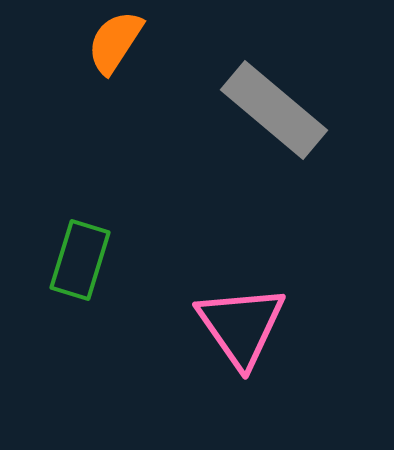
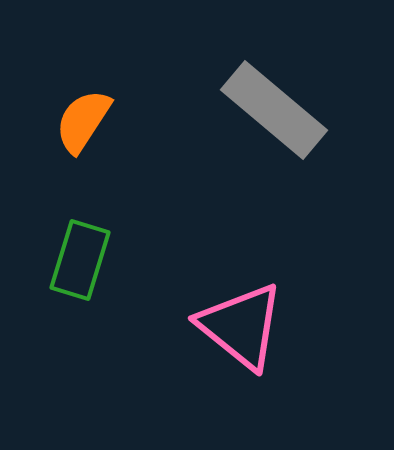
orange semicircle: moved 32 px left, 79 px down
pink triangle: rotated 16 degrees counterclockwise
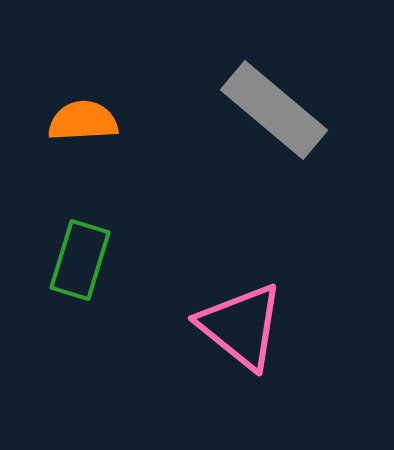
orange semicircle: rotated 54 degrees clockwise
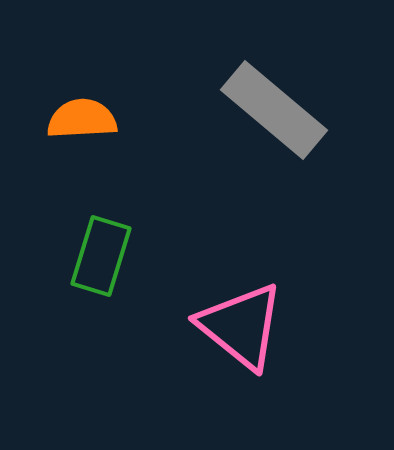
orange semicircle: moved 1 px left, 2 px up
green rectangle: moved 21 px right, 4 px up
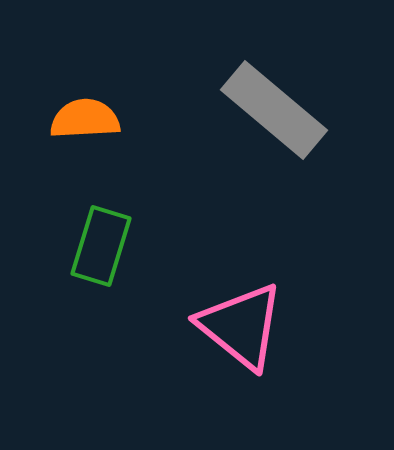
orange semicircle: moved 3 px right
green rectangle: moved 10 px up
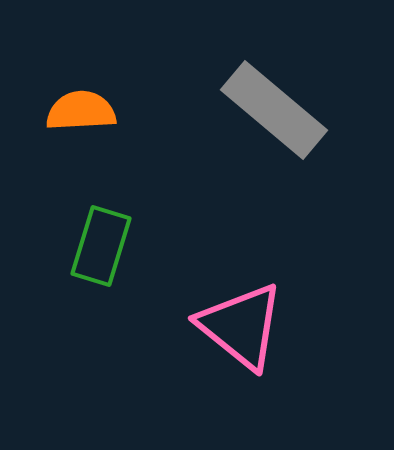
orange semicircle: moved 4 px left, 8 px up
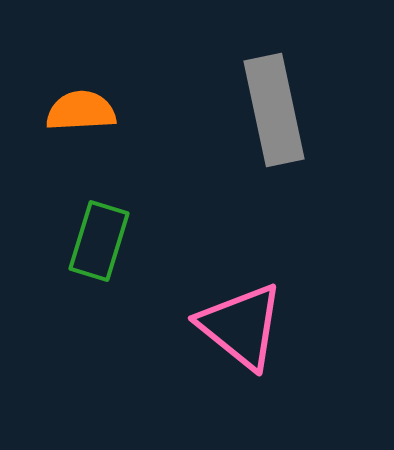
gray rectangle: rotated 38 degrees clockwise
green rectangle: moved 2 px left, 5 px up
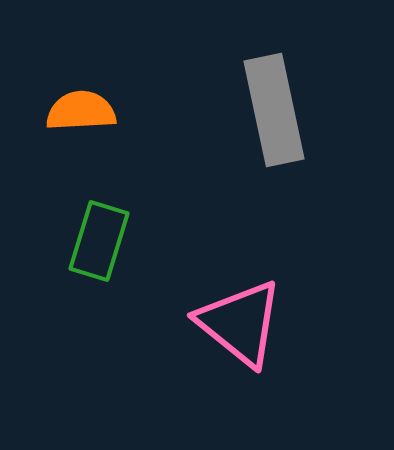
pink triangle: moved 1 px left, 3 px up
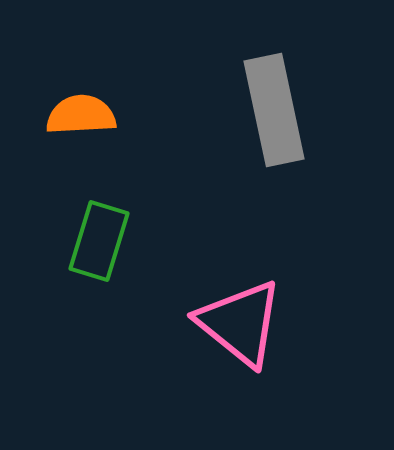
orange semicircle: moved 4 px down
